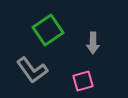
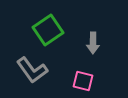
pink square: rotated 30 degrees clockwise
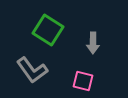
green square: rotated 24 degrees counterclockwise
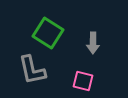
green square: moved 3 px down
gray L-shape: rotated 24 degrees clockwise
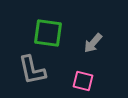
green square: rotated 24 degrees counterclockwise
gray arrow: rotated 40 degrees clockwise
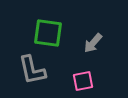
pink square: rotated 25 degrees counterclockwise
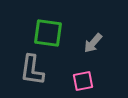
gray L-shape: rotated 20 degrees clockwise
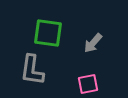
pink square: moved 5 px right, 3 px down
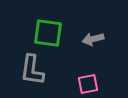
gray arrow: moved 4 px up; rotated 35 degrees clockwise
